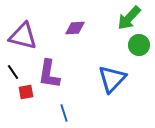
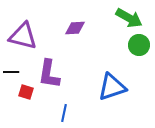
green arrow: rotated 104 degrees counterclockwise
black line: moved 2 px left; rotated 56 degrees counterclockwise
blue triangle: moved 8 px down; rotated 28 degrees clockwise
red square: rotated 28 degrees clockwise
blue line: rotated 30 degrees clockwise
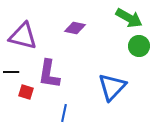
purple diamond: rotated 15 degrees clockwise
green circle: moved 1 px down
blue triangle: rotated 28 degrees counterclockwise
